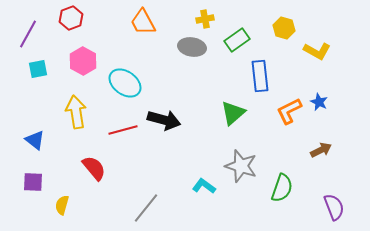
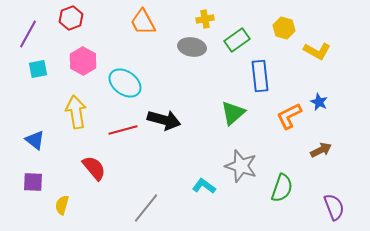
orange L-shape: moved 5 px down
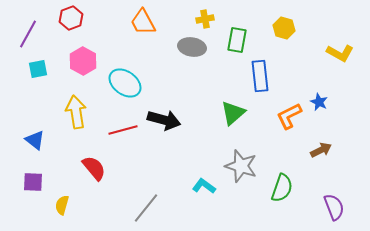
green rectangle: rotated 45 degrees counterclockwise
yellow L-shape: moved 23 px right, 2 px down
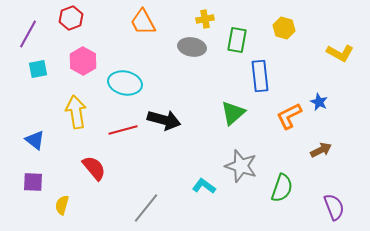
cyan ellipse: rotated 24 degrees counterclockwise
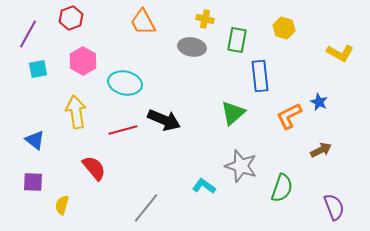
yellow cross: rotated 24 degrees clockwise
black arrow: rotated 8 degrees clockwise
